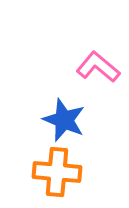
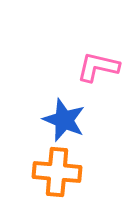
pink L-shape: rotated 27 degrees counterclockwise
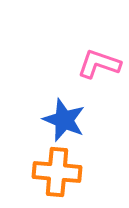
pink L-shape: moved 1 px right, 3 px up; rotated 6 degrees clockwise
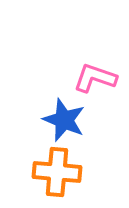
pink L-shape: moved 4 px left, 14 px down
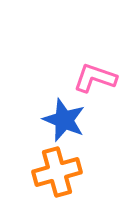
orange cross: rotated 21 degrees counterclockwise
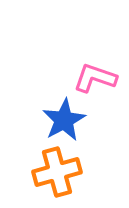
blue star: rotated 21 degrees clockwise
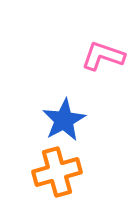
pink L-shape: moved 8 px right, 22 px up
